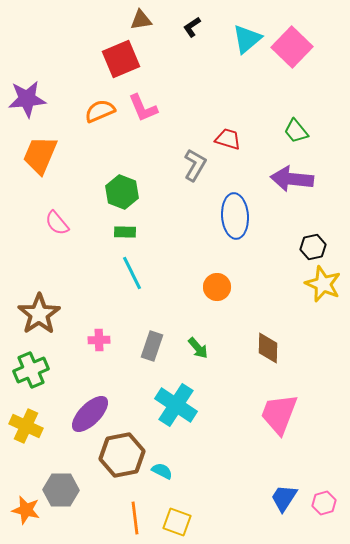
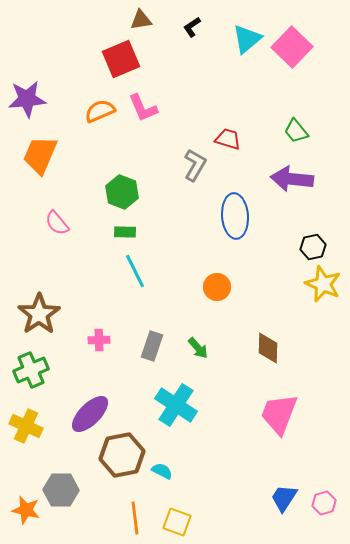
cyan line: moved 3 px right, 2 px up
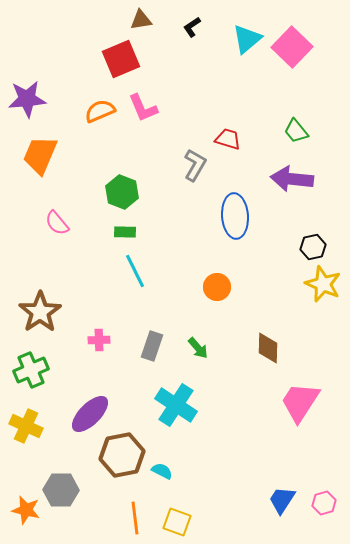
brown star: moved 1 px right, 2 px up
pink trapezoid: moved 21 px right, 12 px up; rotated 12 degrees clockwise
blue trapezoid: moved 2 px left, 2 px down
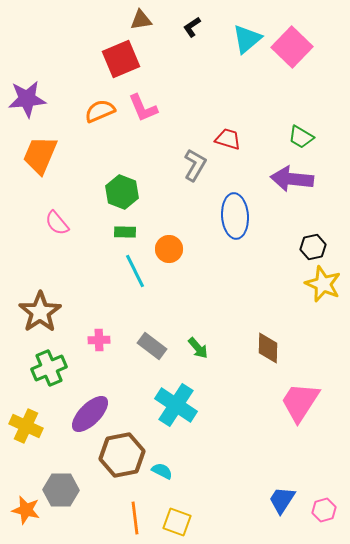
green trapezoid: moved 5 px right, 6 px down; rotated 20 degrees counterclockwise
orange circle: moved 48 px left, 38 px up
gray rectangle: rotated 72 degrees counterclockwise
green cross: moved 18 px right, 2 px up
pink hexagon: moved 7 px down
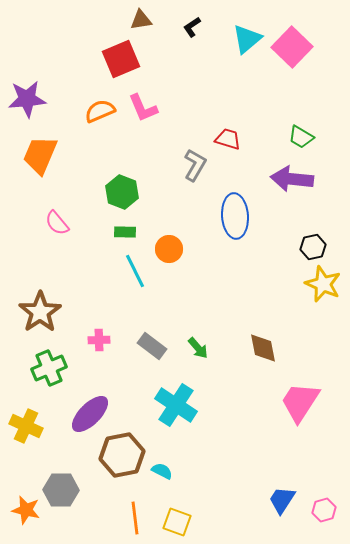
brown diamond: moved 5 px left; rotated 12 degrees counterclockwise
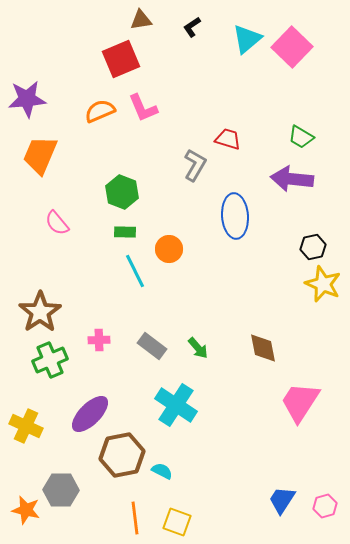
green cross: moved 1 px right, 8 px up
pink hexagon: moved 1 px right, 4 px up
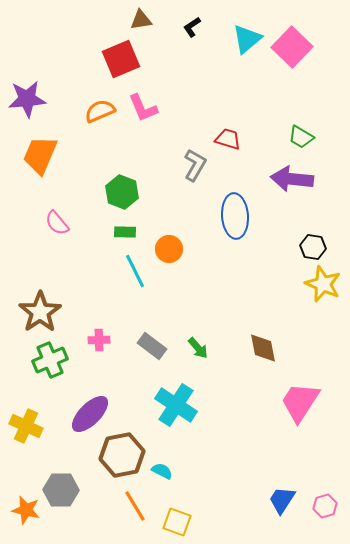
black hexagon: rotated 20 degrees clockwise
orange line: moved 12 px up; rotated 24 degrees counterclockwise
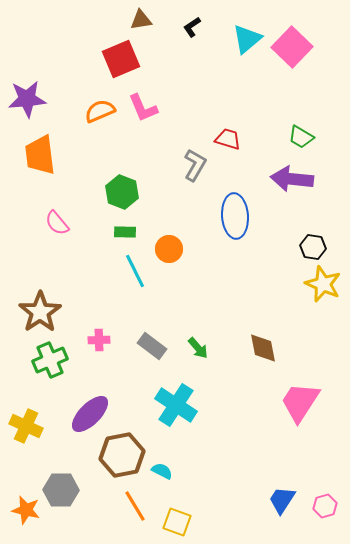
orange trapezoid: rotated 30 degrees counterclockwise
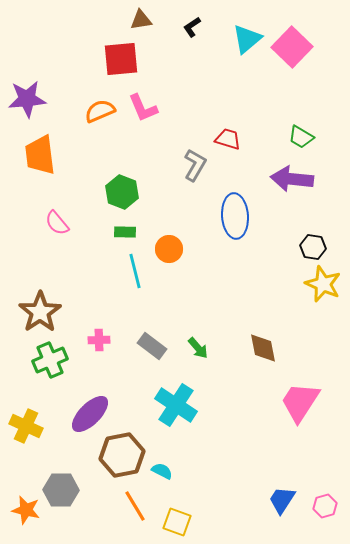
red square: rotated 18 degrees clockwise
cyan line: rotated 12 degrees clockwise
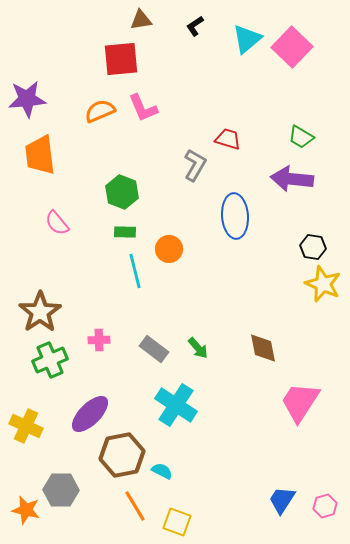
black L-shape: moved 3 px right, 1 px up
gray rectangle: moved 2 px right, 3 px down
